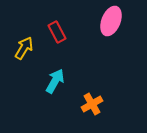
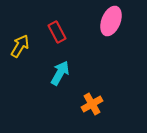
yellow arrow: moved 4 px left, 2 px up
cyan arrow: moved 5 px right, 8 px up
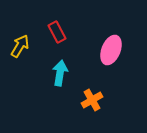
pink ellipse: moved 29 px down
cyan arrow: rotated 20 degrees counterclockwise
orange cross: moved 4 px up
